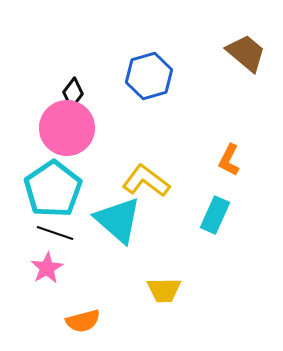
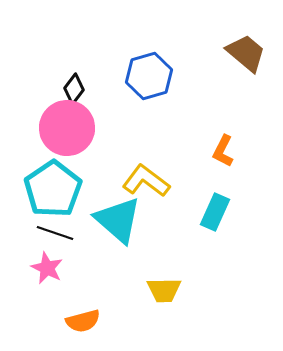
black diamond: moved 1 px right, 4 px up
orange L-shape: moved 6 px left, 9 px up
cyan rectangle: moved 3 px up
pink star: rotated 16 degrees counterclockwise
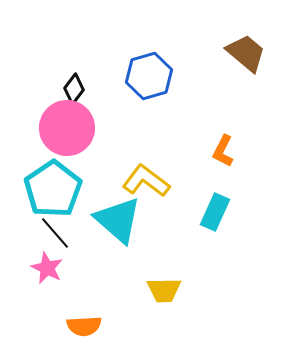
black line: rotated 30 degrees clockwise
orange semicircle: moved 1 px right, 5 px down; rotated 12 degrees clockwise
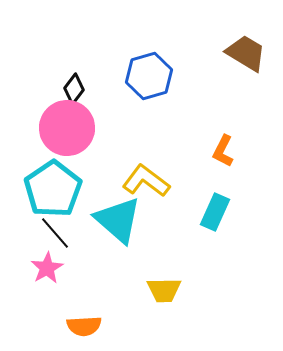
brown trapezoid: rotated 9 degrees counterclockwise
pink star: rotated 16 degrees clockwise
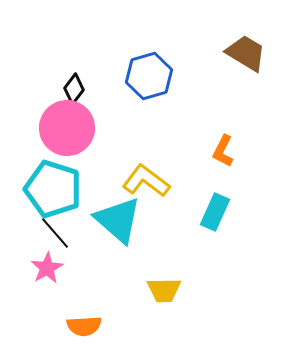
cyan pentagon: rotated 20 degrees counterclockwise
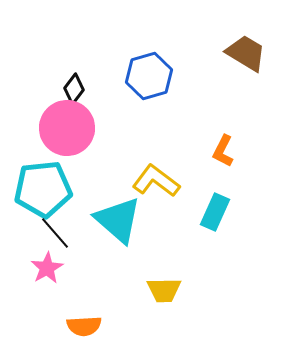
yellow L-shape: moved 10 px right
cyan pentagon: moved 10 px left; rotated 24 degrees counterclockwise
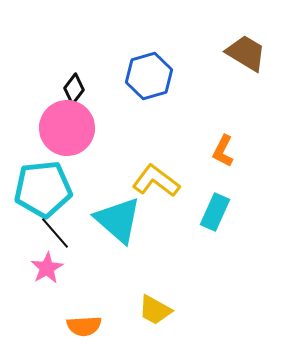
yellow trapezoid: moved 9 px left, 20 px down; rotated 30 degrees clockwise
